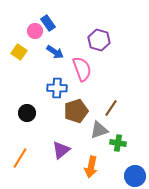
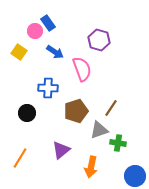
blue cross: moved 9 px left
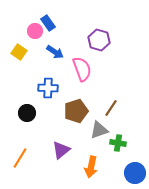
blue circle: moved 3 px up
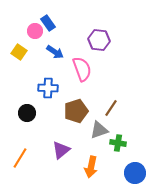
purple hexagon: rotated 10 degrees counterclockwise
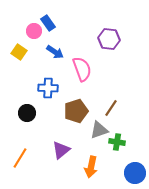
pink circle: moved 1 px left
purple hexagon: moved 10 px right, 1 px up
green cross: moved 1 px left, 1 px up
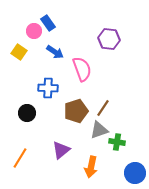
brown line: moved 8 px left
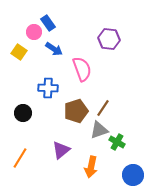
pink circle: moved 1 px down
blue arrow: moved 1 px left, 3 px up
black circle: moved 4 px left
green cross: rotated 21 degrees clockwise
blue circle: moved 2 px left, 2 px down
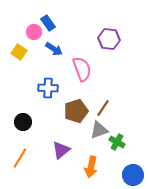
black circle: moved 9 px down
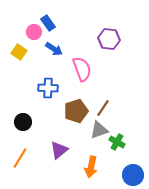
purple triangle: moved 2 px left
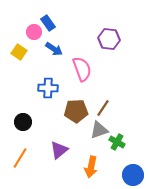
brown pentagon: rotated 15 degrees clockwise
